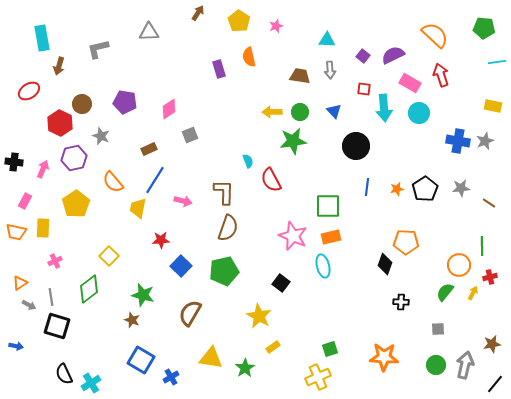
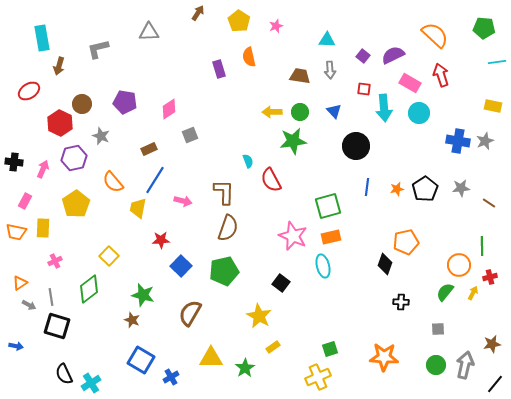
green square at (328, 206): rotated 16 degrees counterclockwise
orange pentagon at (406, 242): rotated 15 degrees counterclockwise
yellow triangle at (211, 358): rotated 10 degrees counterclockwise
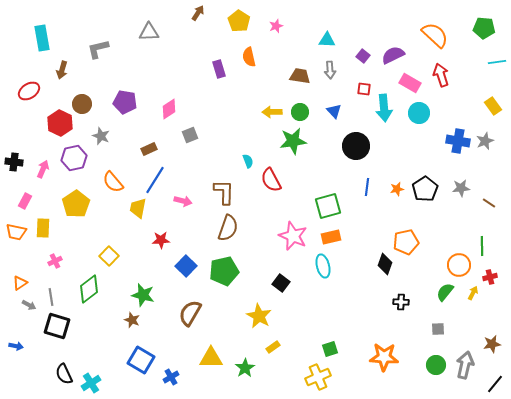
brown arrow at (59, 66): moved 3 px right, 4 px down
yellow rectangle at (493, 106): rotated 42 degrees clockwise
blue square at (181, 266): moved 5 px right
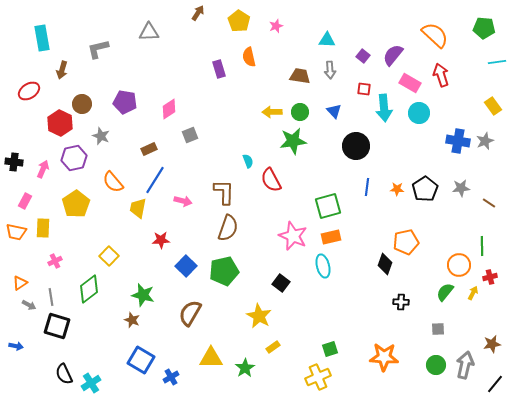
purple semicircle at (393, 55): rotated 25 degrees counterclockwise
orange star at (397, 189): rotated 16 degrees clockwise
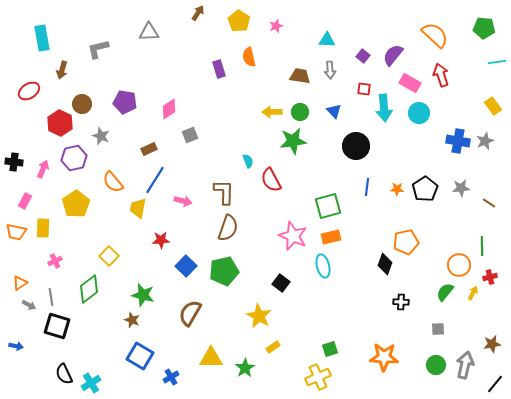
blue square at (141, 360): moved 1 px left, 4 px up
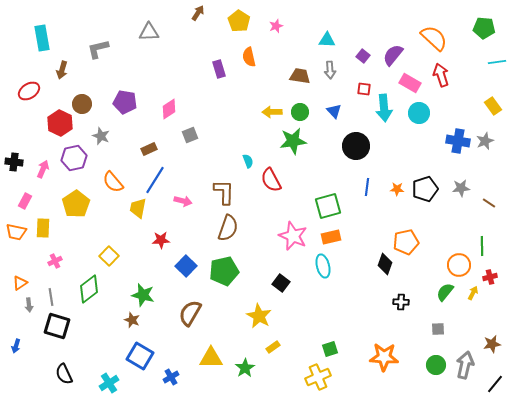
orange semicircle at (435, 35): moved 1 px left, 3 px down
black pentagon at (425, 189): rotated 15 degrees clockwise
gray arrow at (29, 305): rotated 56 degrees clockwise
blue arrow at (16, 346): rotated 96 degrees clockwise
cyan cross at (91, 383): moved 18 px right
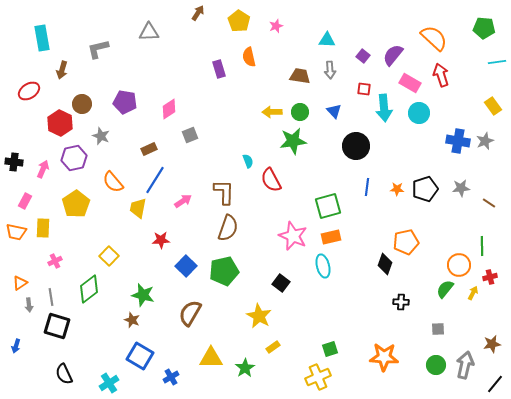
pink arrow at (183, 201): rotated 48 degrees counterclockwise
green semicircle at (445, 292): moved 3 px up
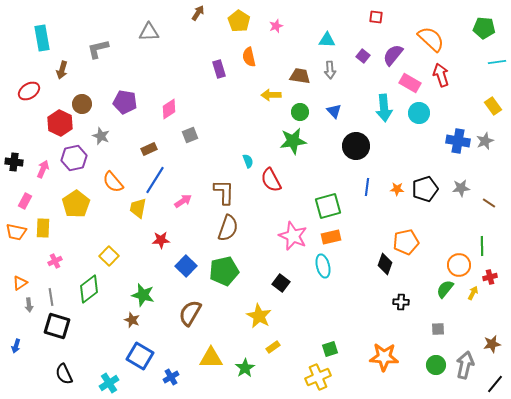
orange semicircle at (434, 38): moved 3 px left, 1 px down
red square at (364, 89): moved 12 px right, 72 px up
yellow arrow at (272, 112): moved 1 px left, 17 px up
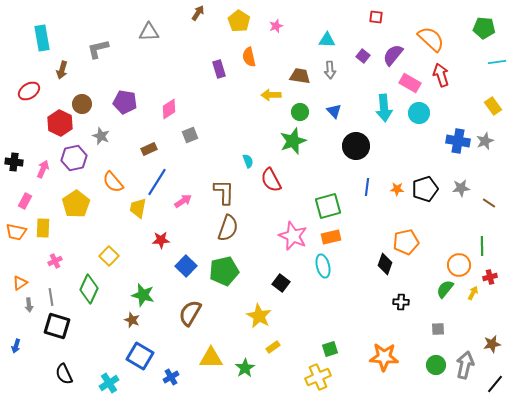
green star at (293, 141): rotated 12 degrees counterclockwise
blue line at (155, 180): moved 2 px right, 2 px down
green diamond at (89, 289): rotated 28 degrees counterclockwise
